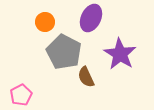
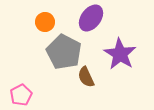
purple ellipse: rotated 12 degrees clockwise
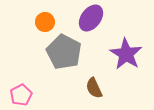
purple star: moved 6 px right
brown semicircle: moved 8 px right, 11 px down
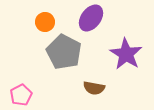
brown semicircle: rotated 55 degrees counterclockwise
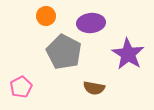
purple ellipse: moved 5 px down; rotated 48 degrees clockwise
orange circle: moved 1 px right, 6 px up
purple star: moved 2 px right
pink pentagon: moved 8 px up
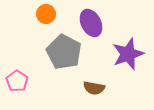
orange circle: moved 2 px up
purple ellipse: rotated 68 degrees clockwise
purple star: rotated 20 degrees clockwise
pink pentagon: moved 4 px left, 6 px up; rotated 10 degrees counterclockwise
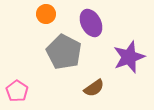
purple star: moved 1 px right, 3 px down
pink pentagon: moved 10 px down
brown semicircle: rotated 45 degrees counterclockwise
